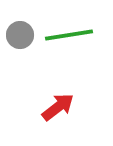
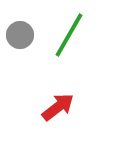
green line: rotated 51 degrees counterclockwise
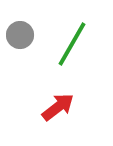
green line: moved 3 px right, 9 px down
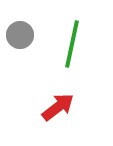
green line: rotated 18 degrees counterclockwise
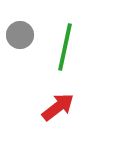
green line: moved 7 px left, 3 px down
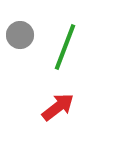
green line: rotated 9 degrees clockwise
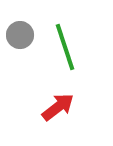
green line: rotated 39 degrees counterclockwise
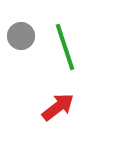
gray circle: moved 1 px right, 1 px down
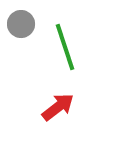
gray circle: moved 12 px up
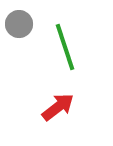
gray circle: moved 2 px left
